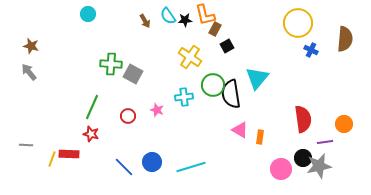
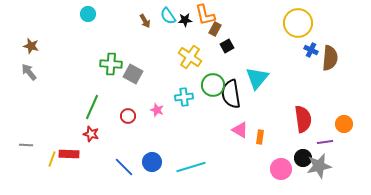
brown semicircle: moved 15 px left, 19 px down
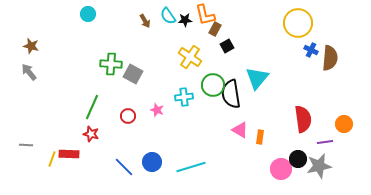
black circle: moved 5 px left, 1 px down
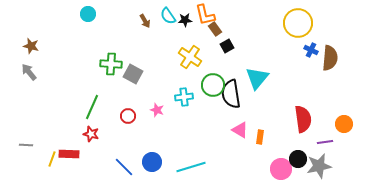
brown rectangle: rotated 64 degrees counterclockwise
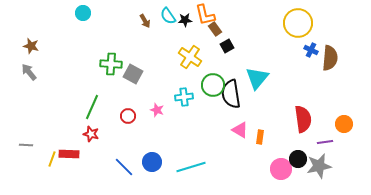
cyan circle: moved 5 px left, 1 px up
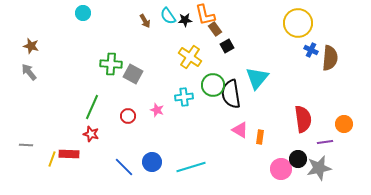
gray star: moved 2 px down
